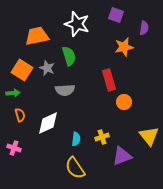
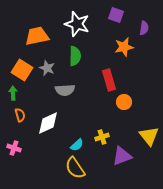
green semicircle: moved 6 px right; rotated 18 degrees clockwise
green arrow: rotated 88 degrees counterclockwise
cyan semicircle: moved 1 px right, 6 px down; rotated 40 degrees clockwise
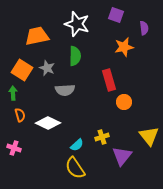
purple semicircle: rotated 16 degrees counterclockwise
white diamond: rotated 50 degrees clockwise
purple triangle: rotated 30 degrees counterclockwise
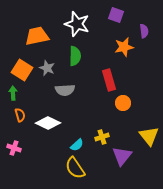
purple semicircle: moved 3 px down
orange circle: moved 1 px left, 1 px down
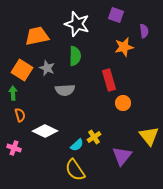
white diamond: moved 3 px left, 8 px down
yellow cross: moved 8 px left; rotated 16 degrees counterclockwise
yellow semicircle: moved 2 px down
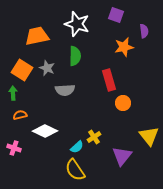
orange semicircle: rotated 88 degrees counterclockwise
cyan semicircle: moved 2 px down
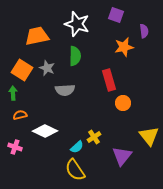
pink cross: moved 1 px right, 1 px up
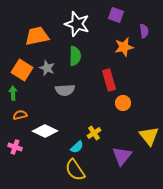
yellow cross: moved 4 px up
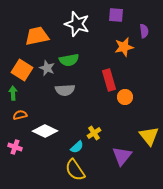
purple square: rotated 14 degrees counterclockwise
green semicircle: moved 6 px left, 4 px down; rotated 78 degrees clockwise
orange circle: moved 2 px right, 6 px up
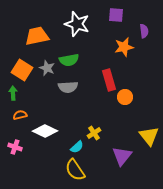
gray semicircle: moved 3 px right, 3 px up
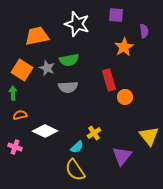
orange star: rotated 18 degrees counterclockwise
